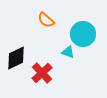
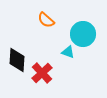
black diamond: moved 1 px right, 2 px down; rotated 60 degrees counterclockwise
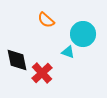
black diamond: rotated 15 degrees counterclockwise
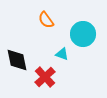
orange semicircle: rotated 12 degrees clockwise
cyan triangle: moved 6 px left, 2 px down
red cross: moved 3 px right, 4 px down
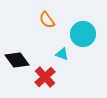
orange semicircle: moved 1 px right
black diamond: rotated 25 degrees counterclockwise
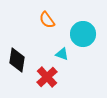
black diamond: rotated 45 degrees clockwise
red cross: moved 2 px right
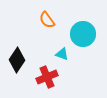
black diamond: rotated 25 degrees clockwise
red cross: rotated 20 degrees clockwise
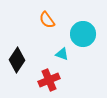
red cross: moved 2 px right, 3 px down
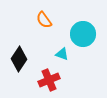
orange semicircle: moved 3 px left
black diamond: moved 2 px right, 1 px up
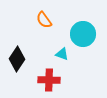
black diamond: moved 2 px left
red cross: rotated 25 degrees clockwise
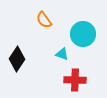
red cross: moved 26 px right
